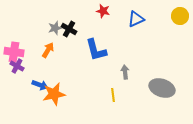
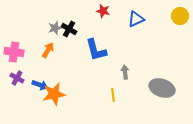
purple cross: moved 12 px down
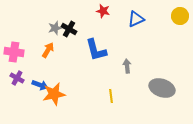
gray arrow: moved 2 px right, 6 px up
yellow line: moved 2 px left, 1 px down
